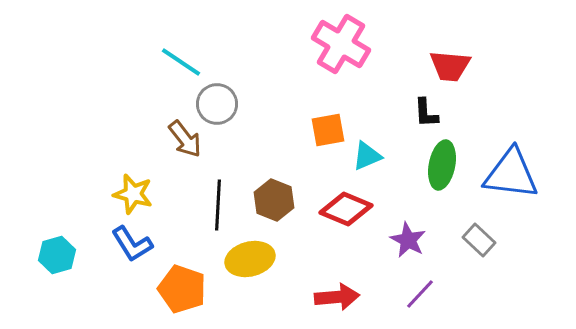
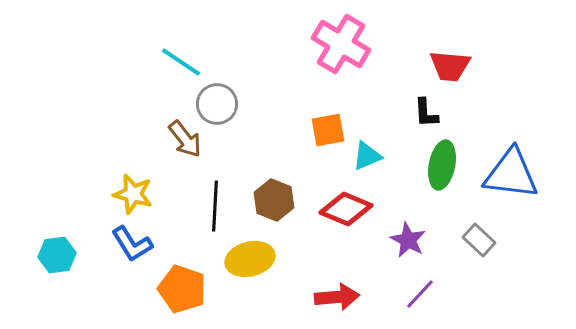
black line: moved 3 px left, 1 px down
cyan hexagon: rotated 9 degrees clockwise
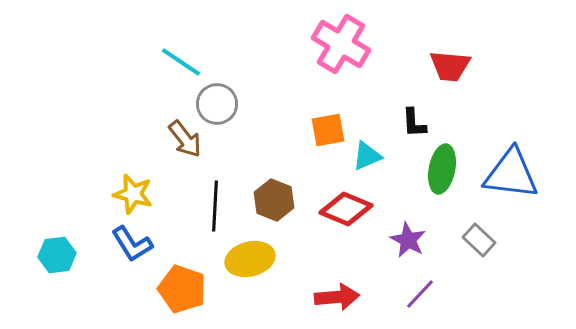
black L-shape: moved 12 px left, 10 px down
green ellipse: moved 4 px down
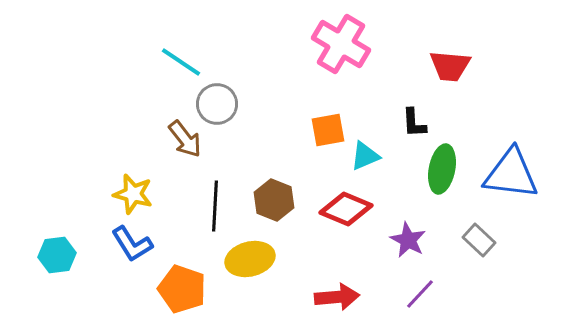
cyan triangle: moved 2 px left
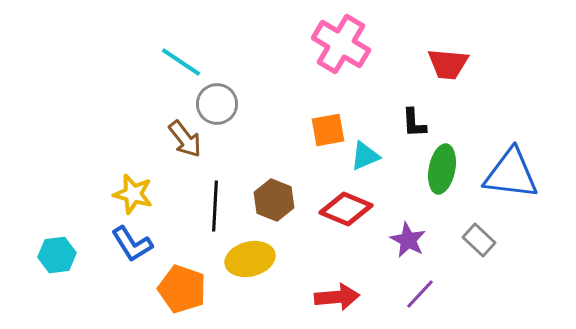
red trapezoid: moved 2 px left, 2 px up
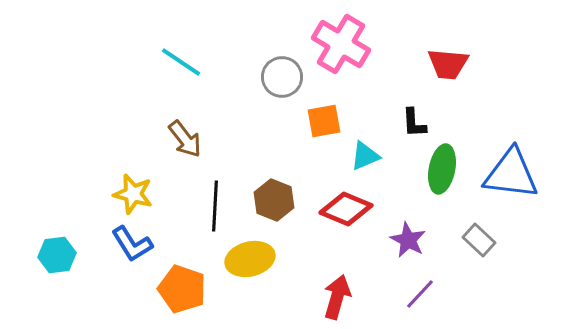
gray circle: moved 65 px right, 27 px up
orange square: moved 4 px left, 9 px up
red arrow: rotated 69 degrees counterclockwise
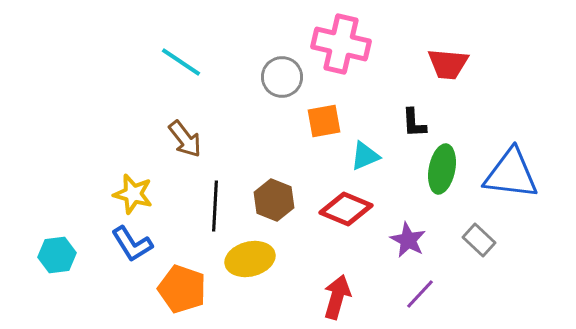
pink cross: rotated 18 degrees counterclockwise
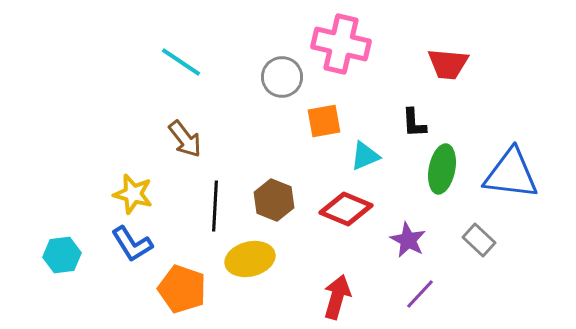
cyan hexagon: moved 5 px right
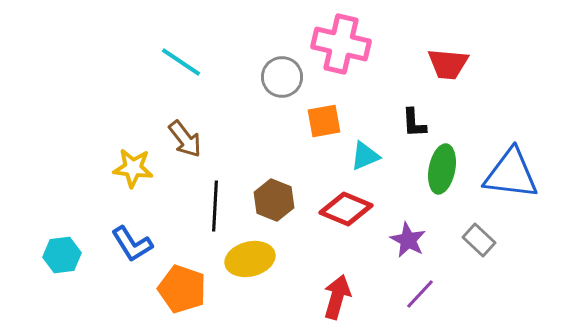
yellow star: moved 26 px up; rotated 9 degrees counterclockwise
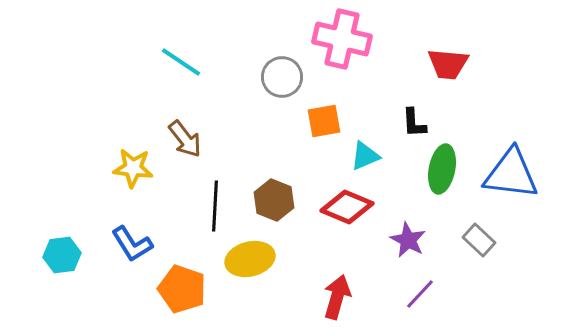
pink cross: moved 1 px right, 5 px up
red diamond: moved 1 px right, 2 px up
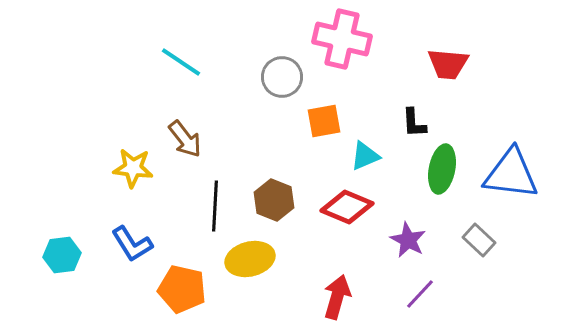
orange pentagon: rotated 6 degrees counterclockwise
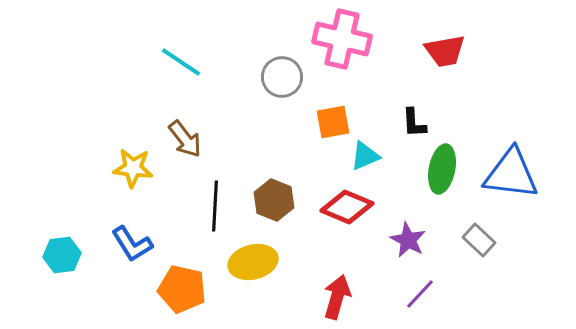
red trapezoid: moved 3 px left, 13 px up; rotated 15 degrees counterclockwise
orange square: moved 9 px right, 1 px down
yellow ellipse: moved 3 px right, 3 px down
